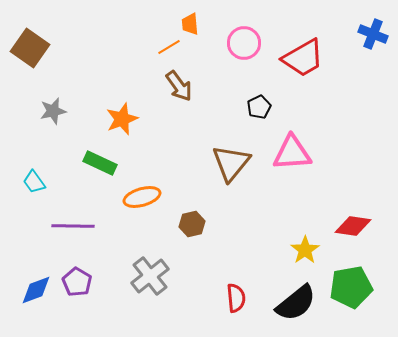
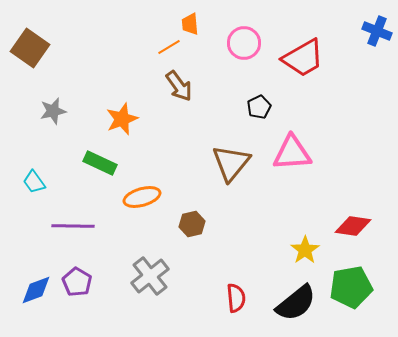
blue cross: moved 4 px right, 3 px up
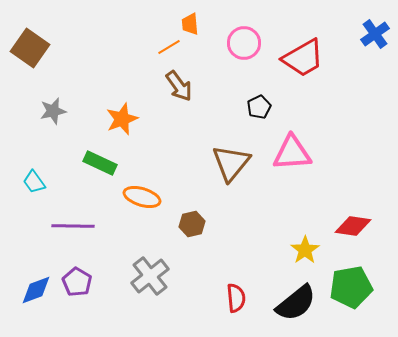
blue cross: moved 2 px left, 3 px down; rotated 32 degrees clockwise
orange ellipse: rotated 33 degrees clockwise
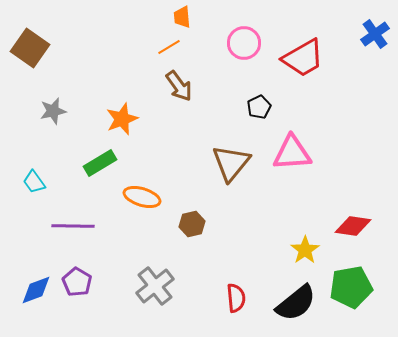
orange trapezoid: moved 8 px left, 7 px up
green rectangle: rotated 56 degrees counterclockwise
gray cross: moved 5 px right, 10 px down
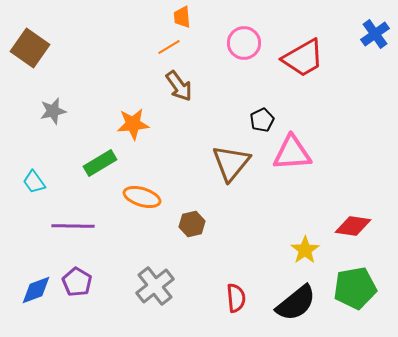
black pentagon: moved 3 px right, 13 px down
orange star: moved 11 px right, 5 px down; rotated 16 degrees clockwise
green pentagon: moved 4 px right, 1 px down
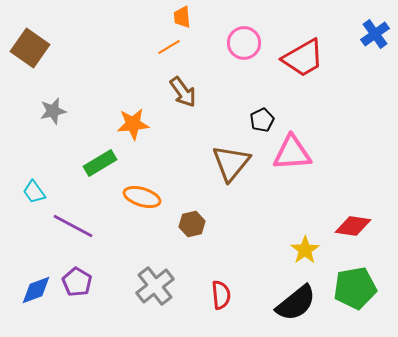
brown arrow: moved 4 px right, 6 px down
cyan trapezoid: moved 10 px down
purple line: rotated 27 degrees clockwise
red semicircle: moved 15 px left, 3 px up
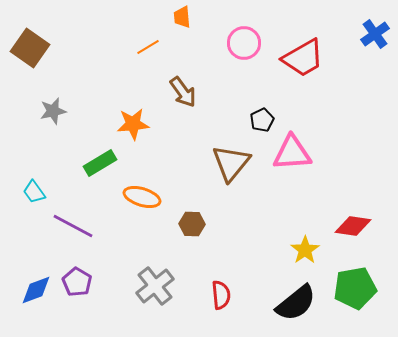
orange line: moved 21 px left
brown hexagon: rotated 15 degrees clockwise
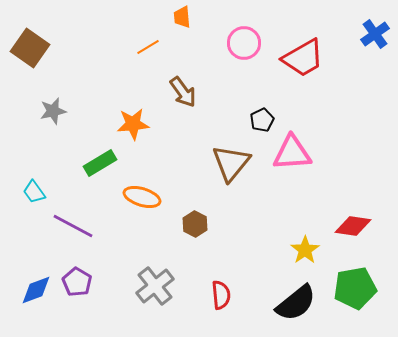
brown hexagon: moved 3 px right; rotated 25 degrees clockwise
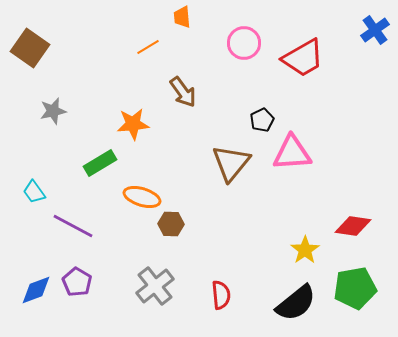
blue cross: moved 4 px up
brown hexagon: moved 24 px left; rotated 25 degrees counterclockwise
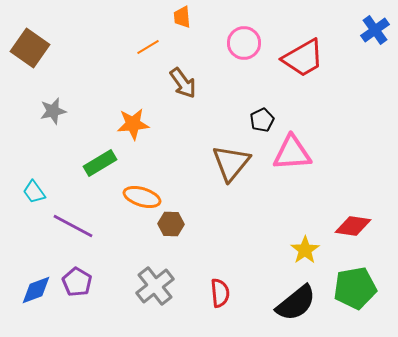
brown arrow: moved 9 px up
red semicircle: moved 1 px left, 2 px up
